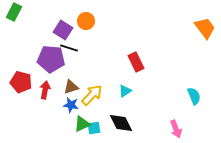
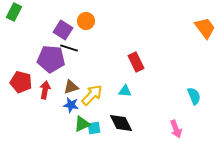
cyan triangle: rotated 40 degrees clockwise
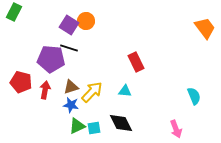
purple square: moved 6 px right, 5 px up
yellow arrow: moved 3 px up
green triangle: moved 5 px left, 2 px down
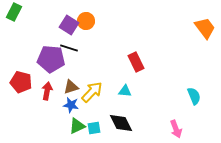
red arrow: moved 2 px right, 1 px down
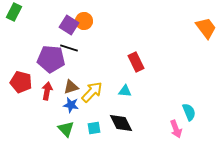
orange circle: moved 2 px left
orange trapezoid: moved 1 px right
cyan semicircle: moved 5 px left, 16 px down
green triangle: moved 11 px left, 3 px down; rotated 48 degrees counterclockwise
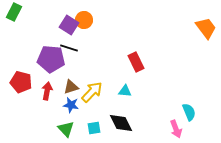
orange circle: moved 1 px up
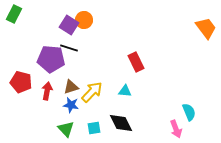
green rectangle: moved 2 px down
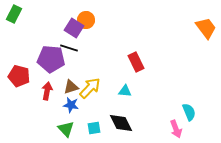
orange circle: moved 2 px right
purple square: moved 5 px right, 3 px down
red pentagon: moved 2 px left, 6 px up
yellow arrow: moved 2 px left, 4 px up
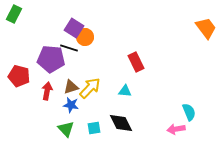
orange circle: moved 1 px left, 17 px down
pink arrow: rotated 102 degrees clockwise
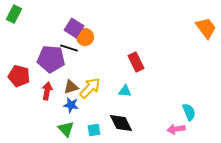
cyan square: moved 2 px down
